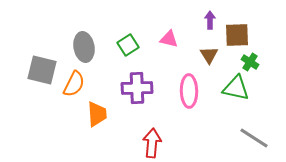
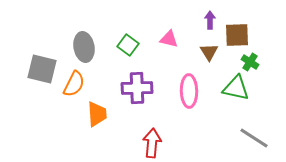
green square: rotated 20 degrees counterclockwise
brown triangle: moved 3 px up
gray square: moved 1 px up
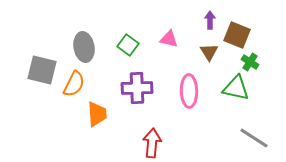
brown square: rotated 24 degrees clockwise
gray square: moved 1 px down
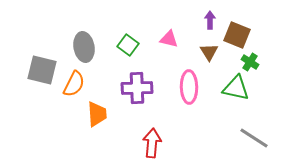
pink ellipse: moved 4 px up
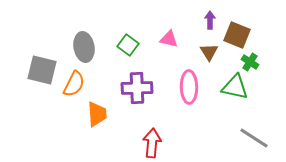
green triangle: moved 1 px left, 1 px up
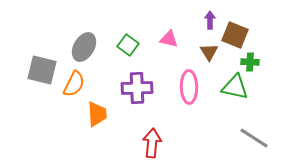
brown square: moved 2 px left
gray ellipse: rotated 40 degrees clockwise
green cross: rotated 30 degrees counterclockwise
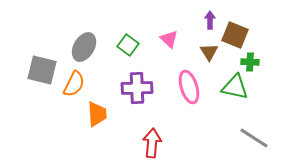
pink triangle: rotated 30 degrees clockwise
pink ellipse: rotated 16 degrees counterclockwise
